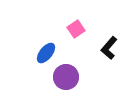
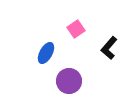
blue ellipse: rotated 10 degrees counterclockwise
purple circle: moved 3 px right, 4 px down
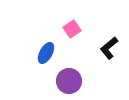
pink square: moved 4 px left
black L-shape: rotated 10 degrees clockwise
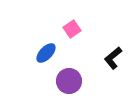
black L-shape: moved 4 px right, 10 px down
blue ellipse: rotated 15 degrees clockwise
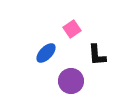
black L-shape: moved 16 px left, 3 px up; rotated 55 degrees counterclockwise
purple circle: moved 2 px right
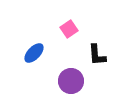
pink square: moved 3 px left
blue ellipse: moved 12 px left
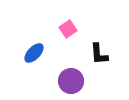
pink square: moved 1 px left
black L-shape: moved 2 px right, 1 px up
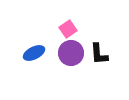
blue ellipse: rotated 20 degrees clockwise
purple circle: moved 28 px up
